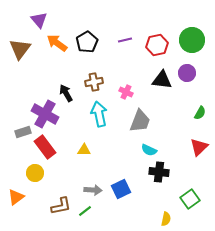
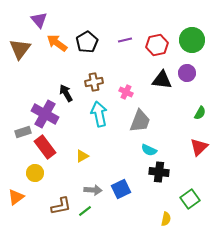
yellow triangle: moved 2 px left, 6 px down; rotated 32 degrees counterclockwise
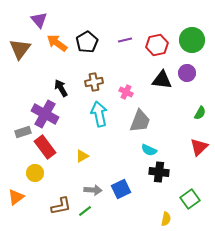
black arrow: moved 5 px left, 5 px up
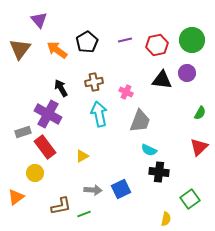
orange arrow: moved 7 px down
purple cross: moved 3 px right
green line: moved 1 px left, 3 px down; rotated 16 degrees clockwise
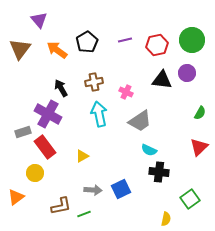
gray trapezoid: rotated 35 degrees clockwise
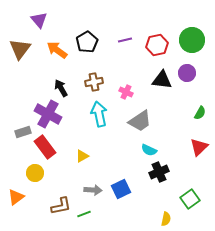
black cross: rotated 30 degrees counterclockwise
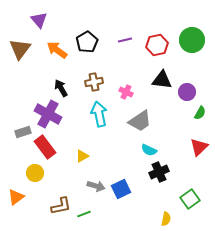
purple circle: moved 19 px down
gray arrow: moved 3 px right, 4 px up; rotated 12 degrees clockwise
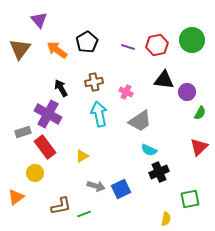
purple line: moved 3 px right, 7 px down; rotated 32 degrees clockwise
black triangle: moved 2 px right
green square: rotated 24 degrees clockwise
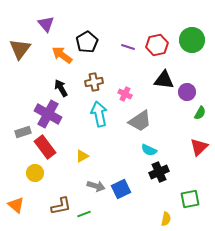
purple triangle: moved 7 px right, 4 px down
orange arrow: moved 5 px right, 5 px down
pink cross: moved 1 px left, 2 px down
orange triangle: moved 8 px down; rotated 42 degrees counterclockwise
